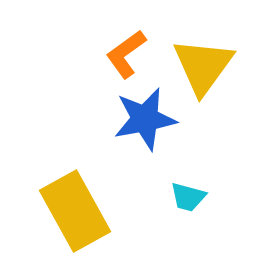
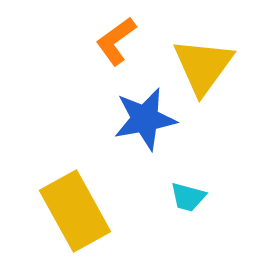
orange L-shape: moved 10 px left, 13 px up
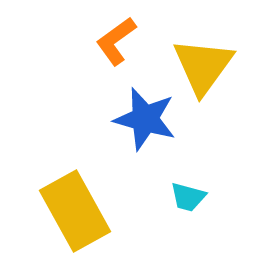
blue star: rotated 26 degrees clockwise
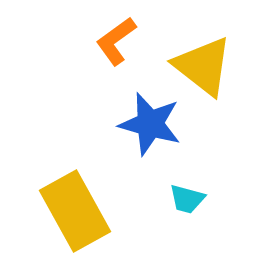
yellow triangle: rotated 28 degrees counterclockwise
blue star: moved 5 px right, 5 px down
cyan trapezoid: moved 1 px left, 2 px down
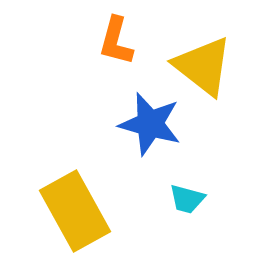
orange L-shape: rotated 39 degrees counterclockwise
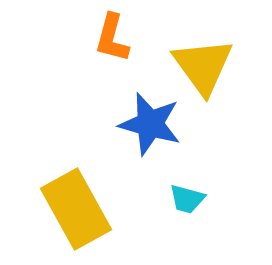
orange L-shape: moved 4 px left, 3 px up
yellow triangle: rotated 16 degrees clockwise
yellow rectangle: moved 1 px right, 2 px up
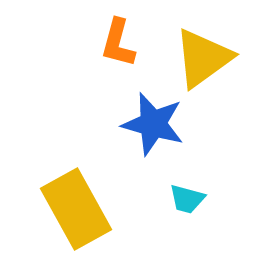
orange L-shape: moved 6 px right, 5 px down
yellow triangle: moved 8 px up; rotated 30 degrees clockwise
blue star: moved 3 px right
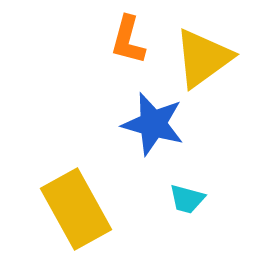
orange L-shape: moved 10 px right, 3 px up
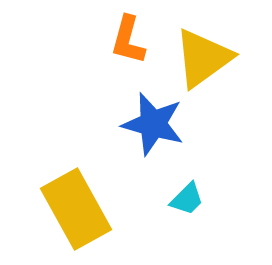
cyan trapezoid: rotated 60 degrees counterclockwise
